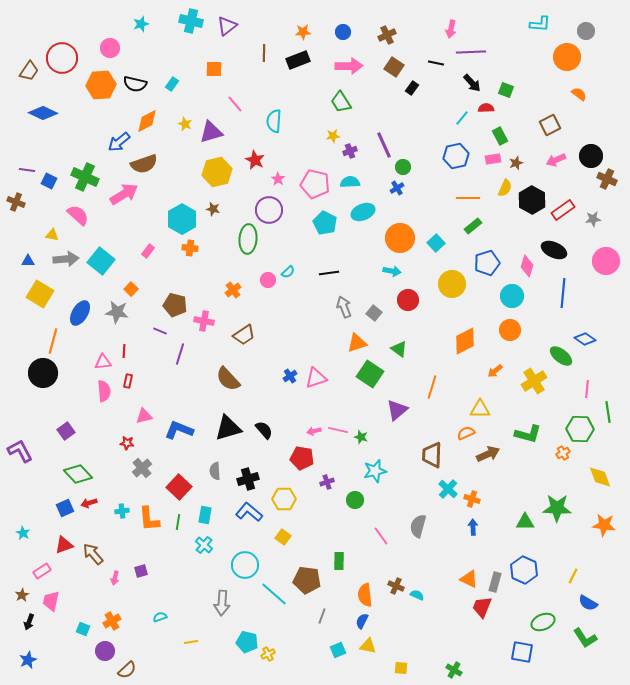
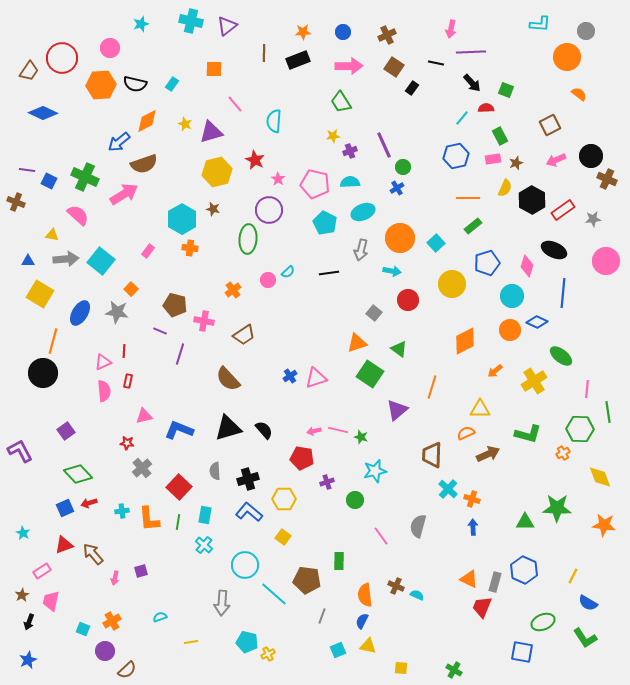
gray arrow at (344, 307): moved 17 px right, 57 px up; rotated 145 degrees counterclockwise
blue diamond at (585, 339): moved 48 px left, 17 px up; rotated 10 degrees counterclockwise
pink triangle at (103, 362): rotated 18 degrees counterclockwise
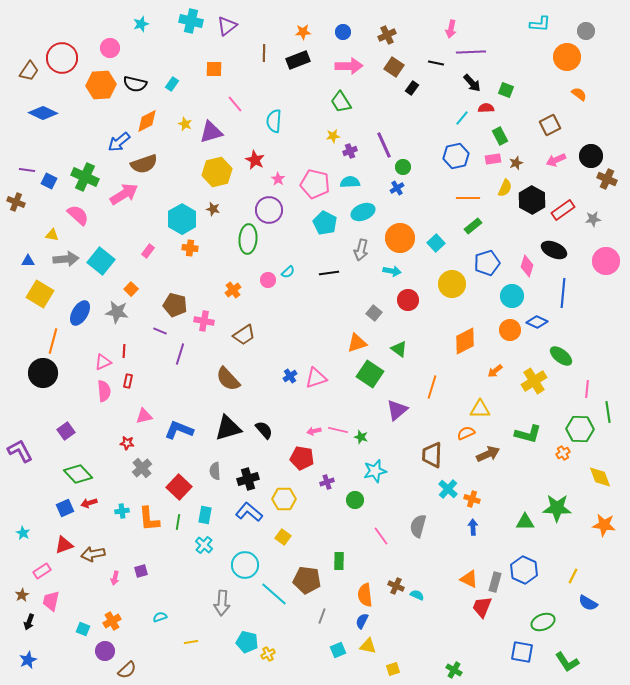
brown arrow at (93, 554): rotated 60 degrees counterclockwise
green L-shape at (585, 638): moved 18 px left, 24 px down
yellow square at (401, 668): moved 8 px left, 1 px down; rotated 24 degrees counterclockwise
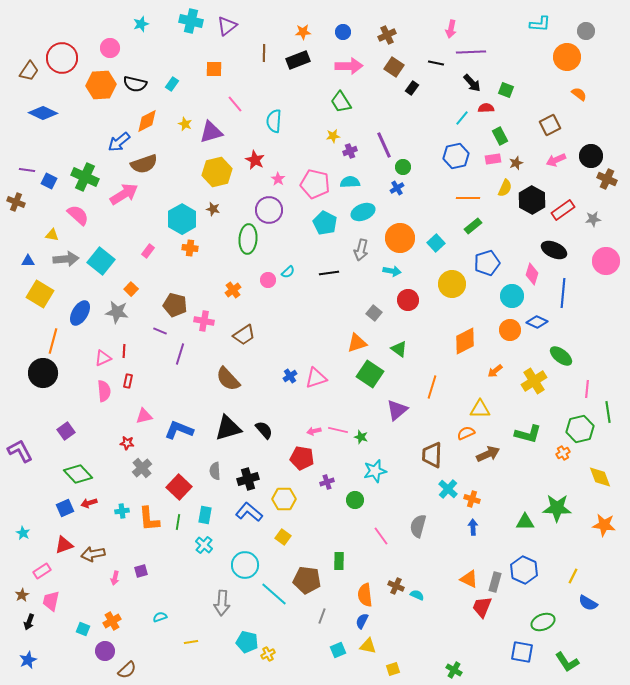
pink diamond at (527, 266): moved 5 px right, 8 px down
pink triangle at (103, 362): moved 4 px up
green hexagon at (580, 429): rotated 16 degrees counterclockwise
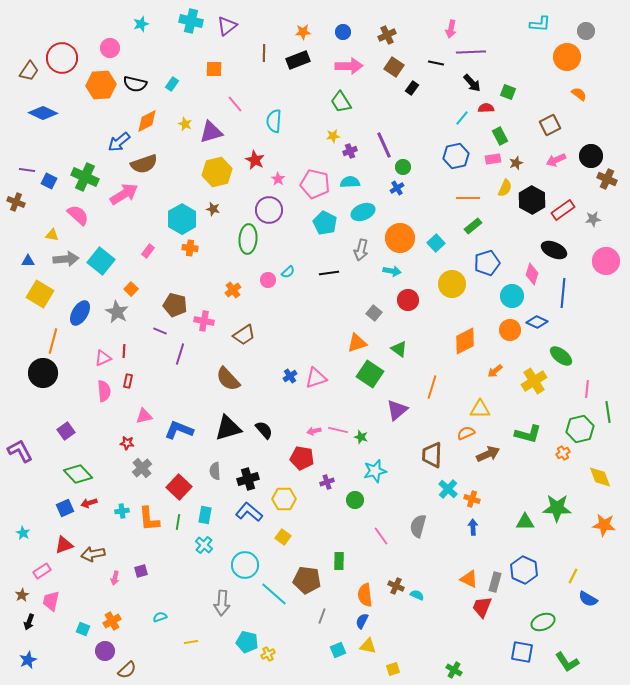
green square at (506, 90): moved 2 px right, 2 px down
gray star at (117, 312): rotated 20 degrees clockwise
blue semicircle at (588, 603): moved 4 px up
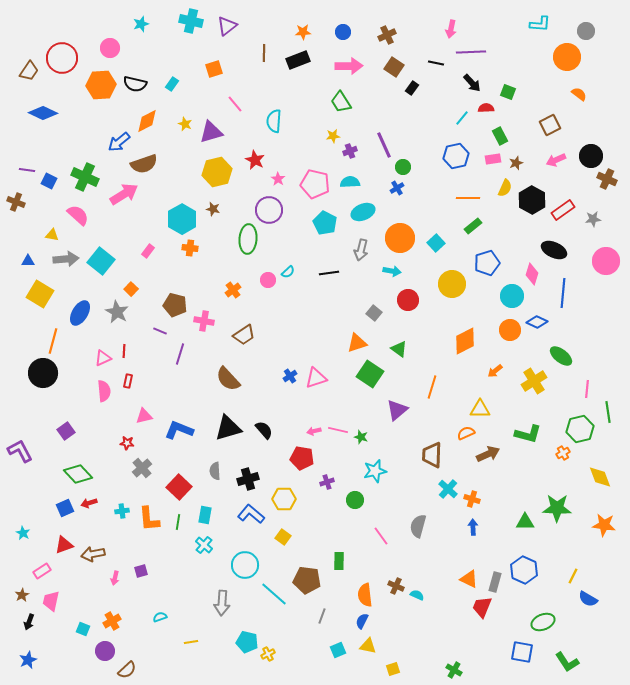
orange square at (214, 69): rotated 18 degrees counterclockwise
blue L-shape at (249, 512): moved 2 px right, 2 px down
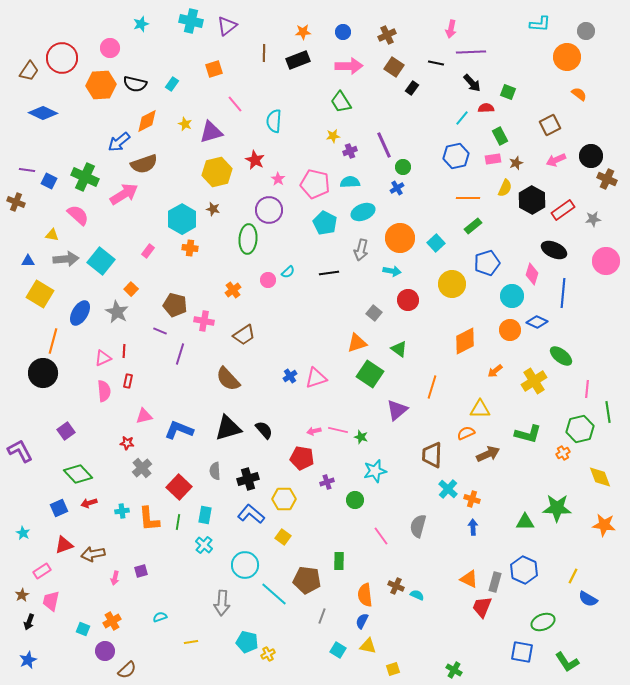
blue square at (65, 508): moved 6 px left
cyan square at (338, 650): rotated 35 degrees counterclockwise
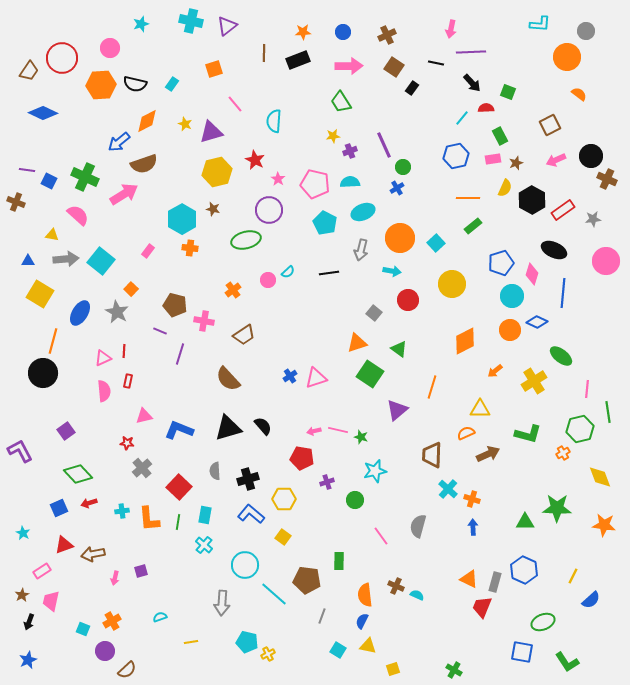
green ellipse at (248, 239): moved 2 px left, 1 px down; rotated 72 degrees clockwise
blue pentagon at (487, 263): moved 14 px right
black semicircle at (264, 430): moved 1 px left, 4 px up
blue semicircle at (588, 599): moved 3 px right, 1 px down; rotated 72 degrees counterclockwise
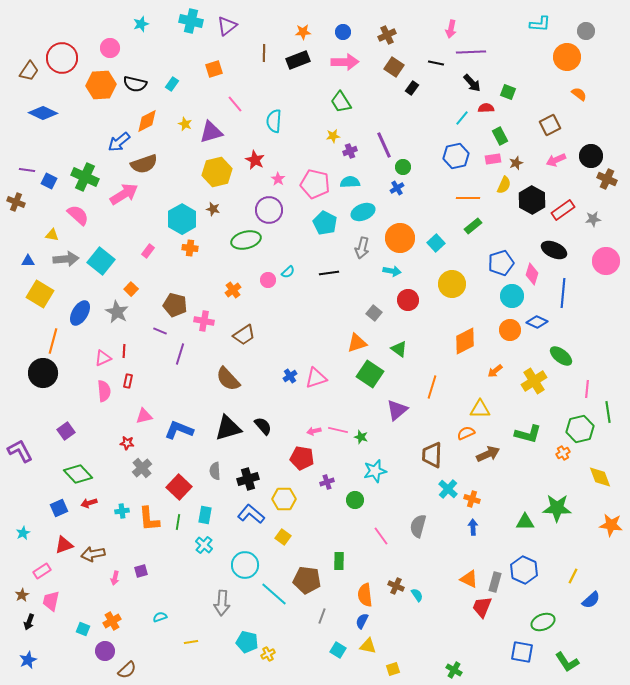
pink arrow at (349, 66): moved 4 px left, 4 px up
yellow semicircle at (505, 188): moved 1 px left, 3 px up
gray arrow at (361, 250): moved 1 px right, 2 px up
orange star at (604, 525): moved 7 px right
cyan star at (23, 533): rotated 16 degrees clockwise
cyan semicircle at (417, 595): rotated 32 degrees clockwise
